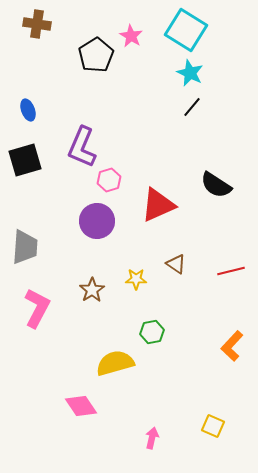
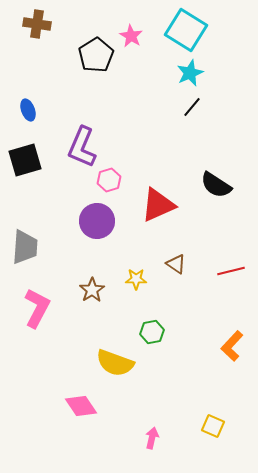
cyan star: rotated 24 degrees clockwise
yellow semicircle: rotated 144 degrees counterclockwise
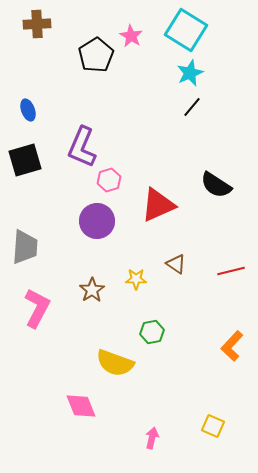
brown cross: rotated 12 degrees counterclockwise
pink diamond: rotated 12 degrees clockwise
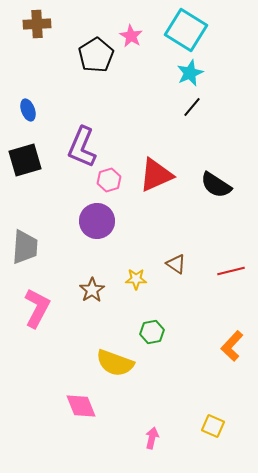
red triangle: moved 2 px left, 30 px up
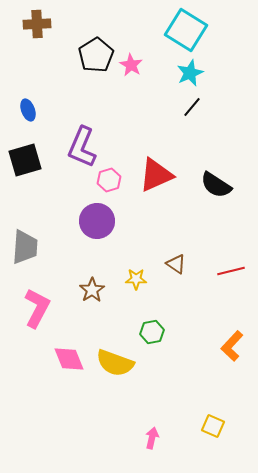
pink star: moved 29 px down
pink diamond: moved 12 px left, 47 px up
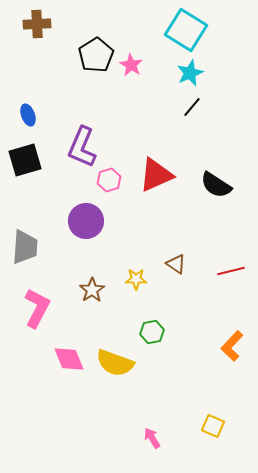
blue ellipse: moved 5 px down
purple circle: moved 11 px left
pink arrow: rotated 45 degrees counterclockwise
